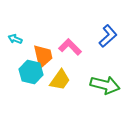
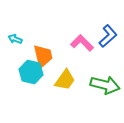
pink L-shape: moved 12 px right, 4 px up
yellow trapezoid: moved 5 px right
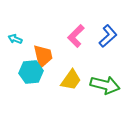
pink L-shape: moved 6 px left, 7 px up; rotated 90 degrees counterclockwise
cyan hexagon: rotated 20 degrees counterclockwise
yellow trapezoid: moved 6 px right
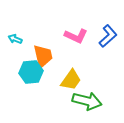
pink L-shape: rotated 110 degrees counterclockwise
green arrow: moved 18 px left, 16 px down
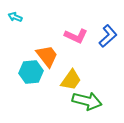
cyan arrow: moved 22 px up
orange trapezoid: moved 4 px right; rotated 25 degrees counterclockwise
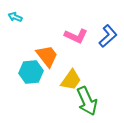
green arrow: rotated 52 degrees clockwise
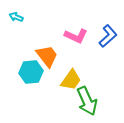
cyan arrow: moved 1 px right
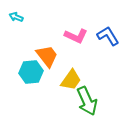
blue L-shape: rotated 80 degrees counterclockwise
